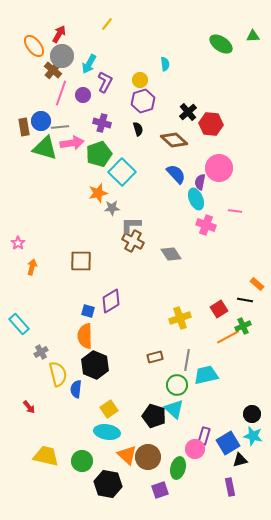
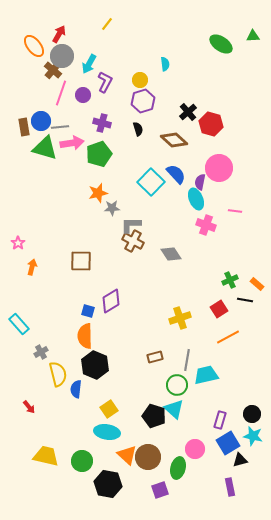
red hexagon at (211, 124): rotated 10 degrees clockwise
cyan square at (122, 172): moved 29 px right, 10 px down
green cross at (243, 326): moved 13 px left, 46 px up
purple rectangle at (204, 436): moved 16 px right, 16 px up
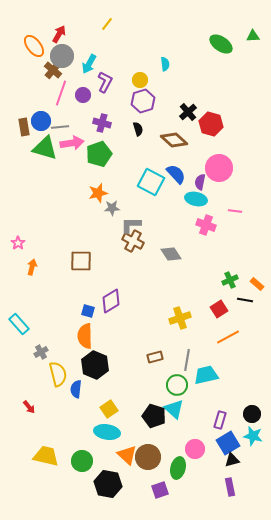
cyan square at (151, 182): rotated 16 degrees counterclockwise
cyan ellipse at (196, 199): rotated 55 degrees counterclockwise
black triangle at (240, 460): moved 8 px left
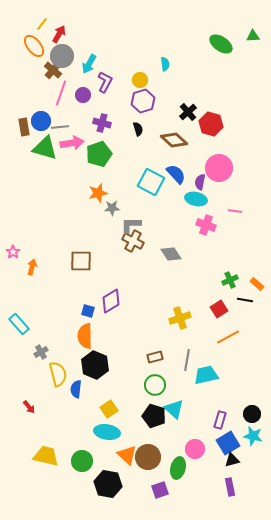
yellow line at (107, 24): moved 65 px left
pink star at (18, 243): moved 5 px left, 9 px down
green circle at (177, 385): moved 22 px left
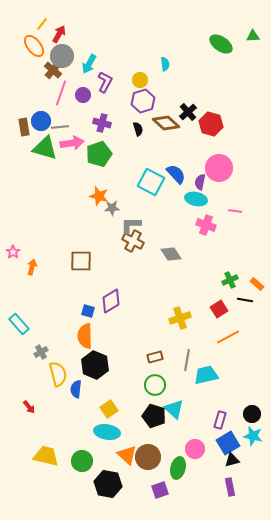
brown diamond at (174, 140): moved 8 px left, 17 px up
orange star at (98, 193): moved 1 px right, 3 px down; rotated 30 degrees clockwise
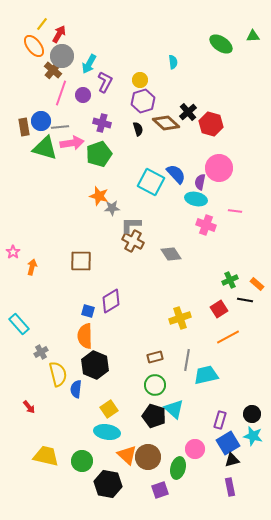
cyan semicircle at (165, 64): moved 8 px right, 2 px up
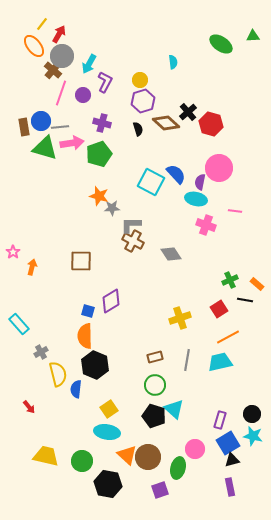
cyan trapezoid at (206, 375): moved 14 px right, 13 px up
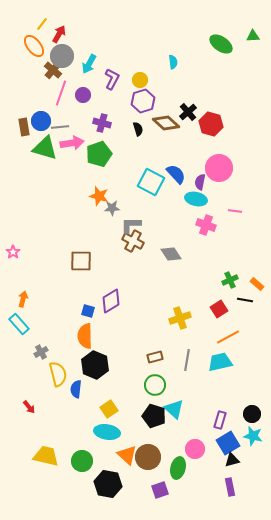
purple L-shape at (105, 82): moved 7 px right, 3 px up
orange arrow at (32, 267): moved 9 px left, 32 px down
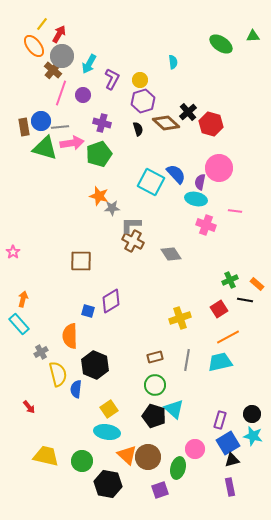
orange semicircle at (85, 336): moved 15 px left
